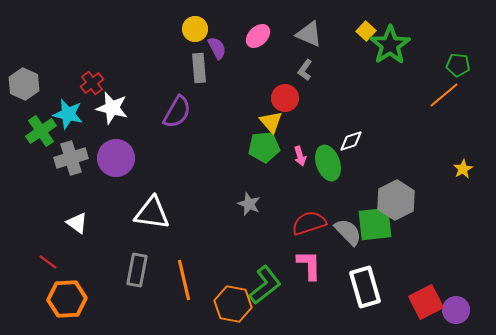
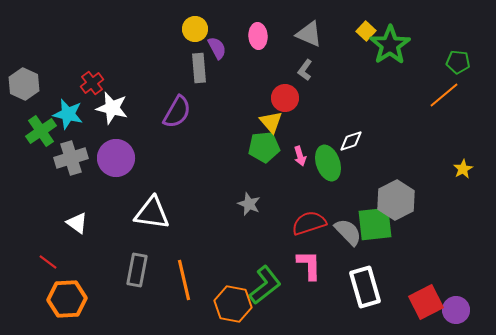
pink ellipse at (258, 36): rotated 50 degrees counterclockwise
green pentagon at (458, 65): moved 3 px up
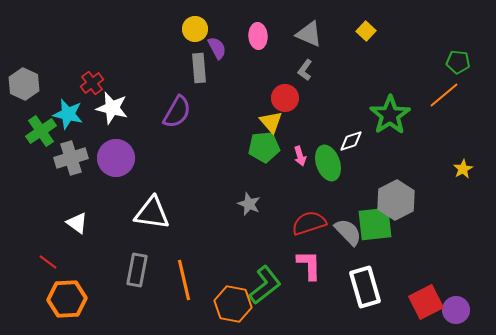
green star at (390, 45): moved 70 px down
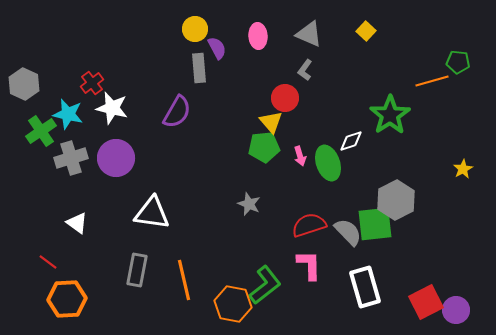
orange line at (444, 95): moved 12 px left, 14 px up; rotated 24 degrees clockwise
red semicircle at (309, 223): moved 2 px down
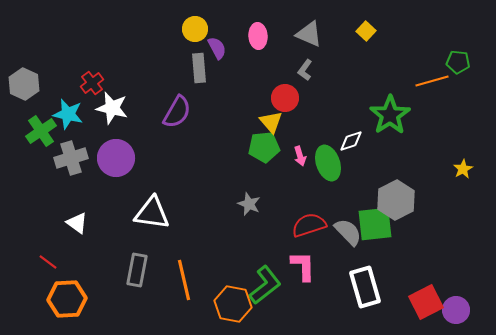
pink L-shape at (309, 265): moved 6 px left, 1 px down
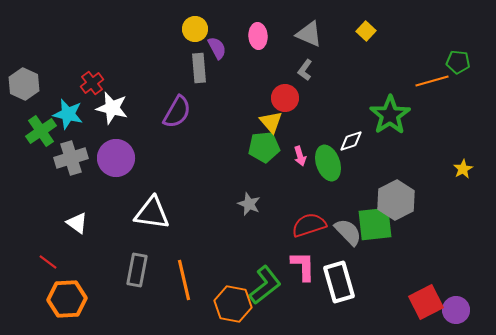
white rectangle at (365, 287): moved 26 px left, 5 px up
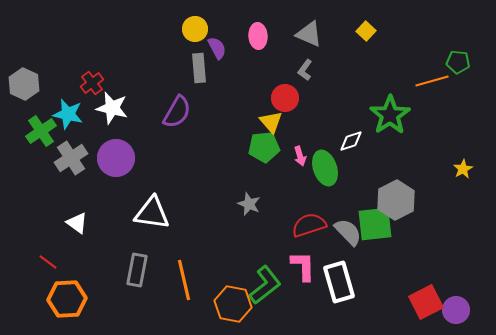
gray cross at (71, 158): rotated 16 degrees counterclockwise
green ellipse at (328, 163): moved 3 px left, 5 px down
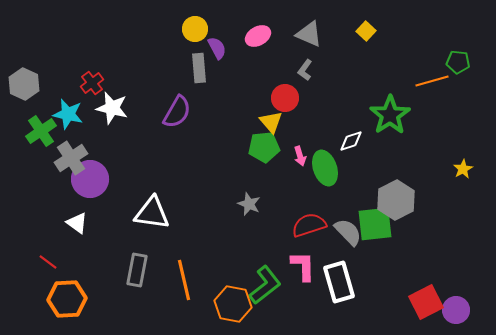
pink ellipse at (258, 36): rotated 65 degrees clockwise
purple circle at (116, 158): moved 26 px left, 21 px down
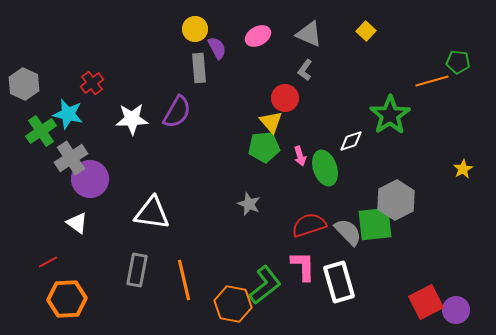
white star at (112, 108): moved 20 px right, 11 px down; rotated 16 degrees counterclockwise
red line at (48, 262): rotated 66 degrees counterclockwise
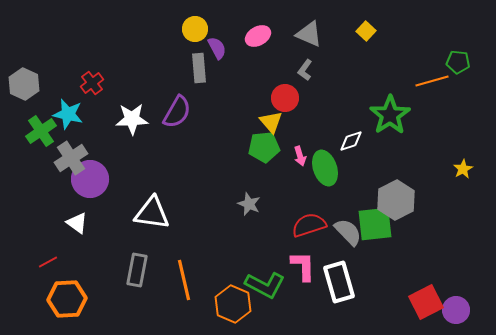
green L-shape at (265, 285): rotated 66 degrees clockwise
orange hexagon at (233, 304): rotated 12 degrees clockwise
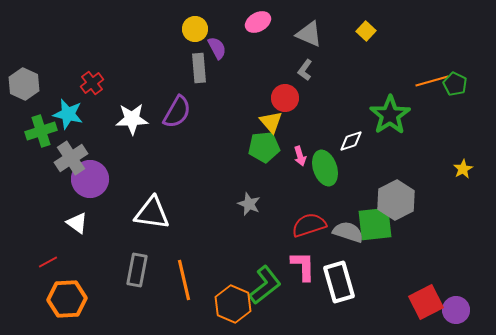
pink ellipse at (258, 36): moved 14 px up
green pentagon at (458, 62): moved 3 px left, 22 px down; rotated 20 degrees clockwise
green cross at (41, 131): rotated 16 degrees clockwise
gray semicircle at (348, 232): rotated 28 degrees counterclockwise
green L-shape at (265, 285): rotated 66 degrees counterclockwise
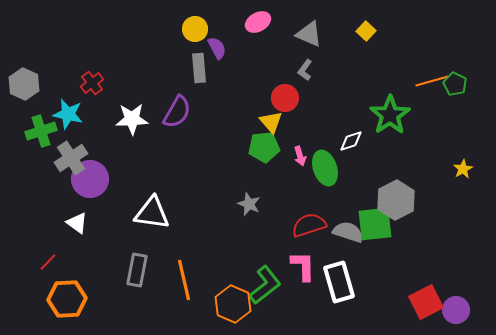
red line at (48, 262): rotated 18 degrees counterclockwise
